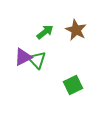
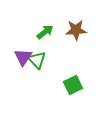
brown star: rotated 30 degrees counterclockwise
purple triangle: rotated 30 degrees counterclockwise
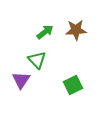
purple triangle: moved 2 px left, 23 px down
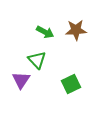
green arrow: rotated 66 degrees clockwise
green square: moved 2 px left, 1 px up
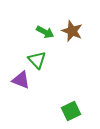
brown star: moved 4 px left, 1 px down; rotated 25 degrees clockwise
purple triangle: rotated 42 degrees counterclockwise
green square: moved 27 px down
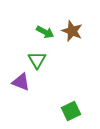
green triangle: rotated 12 degrees clockwise
purple triangle: moved 2 px down
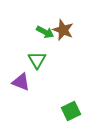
brown star: moved 9 px left, 1 px up
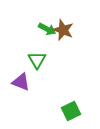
green arrow: moved 2 px right, 3 px up
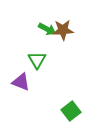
brown star: rotated 25 degrees counterclockwise
green square: rotated 12 degrees counterclockwise
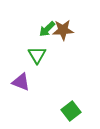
green arrow: rotated 108 degrees clockwise
green triangle: moved 5 px up
